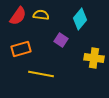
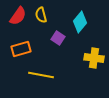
yellow semicircle: rotated 112 degrees counterclockwise
cyan diamond: moved 3 px down
purple square: moved 3 px left, 2 px up
yellow line: moved 1 px down
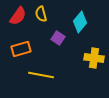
yellow semicircle: moved 1 px up
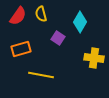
cyan diamond: rotated 10 degrees counterclockwise
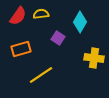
yellow semicircle: rotated 98 degrees clockwise
yellow line: rotated 45 degrees counterclockwise
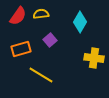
purple square: moved 8 px left, 2 px down; rotated 16 degrees clockwise
yellow line: rotated 65 degrees clockwise
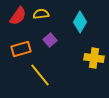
yellow line: moved 1 px left; rotated 20 degrees clockwise
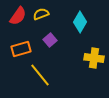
yellow semicircle: rotated 14 degrees counterclockwise
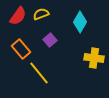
orange rectangle: rotated 66 degrees clockwise
yellow line: moved 1 px left, 2 px up
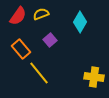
yellow cross: moved 19 px down
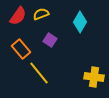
purple square: rotated 16 degrees counterclockwise
